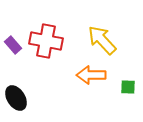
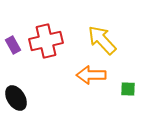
red cross: rotated 24 degrees counterclockwise
purple rectangle: rotated 12 degrees clockwise
green square: moved 2 px down
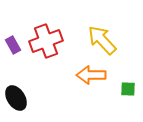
red cross: rotated 8 degrees counterclockwise
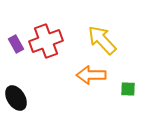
purple rectangle: moved 3 px right, 1 px up
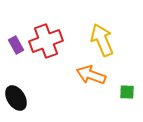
yellow arrow: rotated 20 degrees clockwise
purple rectangle: moved 1 px down
orange arrow: rotated 20 degrees clockwise
green square: moved 1 px left, 3 px down
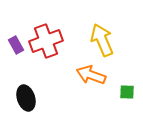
black ellipse: moved 10 px right; rotated 15 degrees clockwise
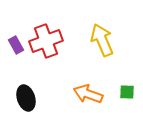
orange arrow: moved 3 px left, 19 px down
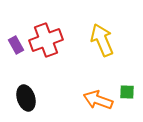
red cross: moved 1 px up
orange arrow: moved 10 px right, 6 px down
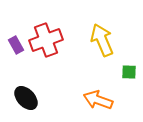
green square: moved 2 px right, 20 px up
black ellipse: rotated 25 degrees counterclockwise
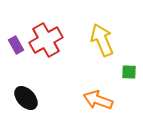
red cross: rotated 8 degrees counterclockwise
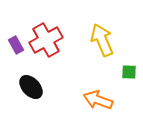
black ellipse: moved 5 px right, 11 px up
